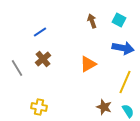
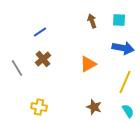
cyan square: rotated 24 degrees counterclockwise
brown star: moved 10 px left
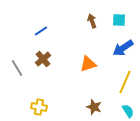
blue line: moved 1 px right, 1 px up
blue arrow: rotated 135 degrees clockwise
orange triangle: rotated 12 degrees clockwise
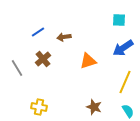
brown arrow: moved 28 px left, 16 px down; rotated 80 degrees counterclockwise
blue line: moved 3 px left, 1 px down
orange triangle: moved 3 px up
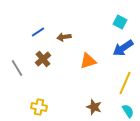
cyan square: moved 1 px right, 2 px down; rotated 24 degrees clockwise
yellow line: moved 1 px down
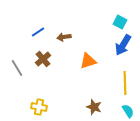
blue arrow: moved 3 px up; rotated 25 degrees counterclockwise
yellow line: rotated 25 degrees counterclockwise
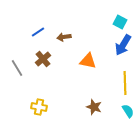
orange triangle: rotated 30 degrees clockwise
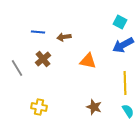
blue line: rotated 40 degrees clockwise
blue arrow: rotated 30 degrees clockwise
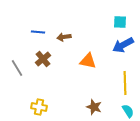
cyan square: rotated 24 degrees counterclockwise
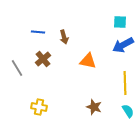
brown arrow: rotated 96 degrees counterclockwise
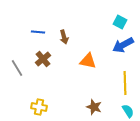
cyan square: rotated 24 degrees clockwise
